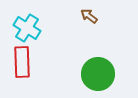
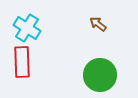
brown arrow: moved 9 px right, 8 px down
green circle: moved 2 px right, 1 px down
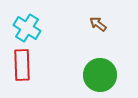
red rectangle: moved 3 px down
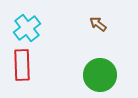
cyan cross: rotated 20 degrees clockwise
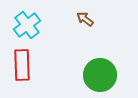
brown arrow: moved 13 px left, 5 px up
cyan cross: moved 3 px up
